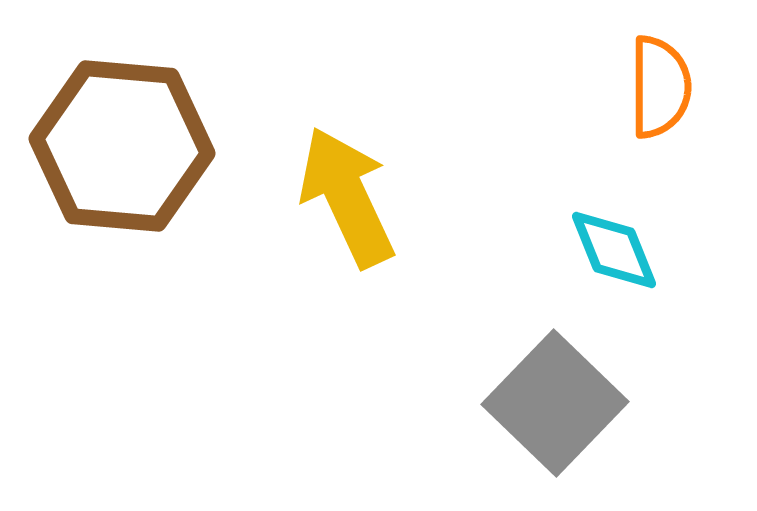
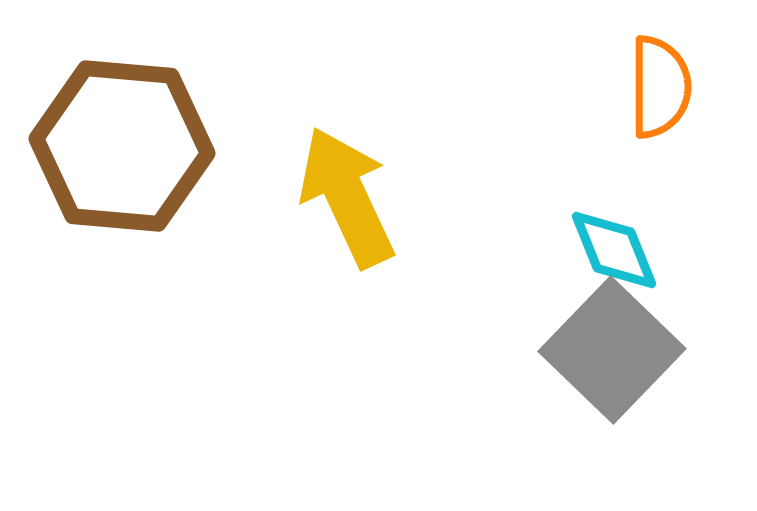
gray square: moved 57 px right, 53 px up
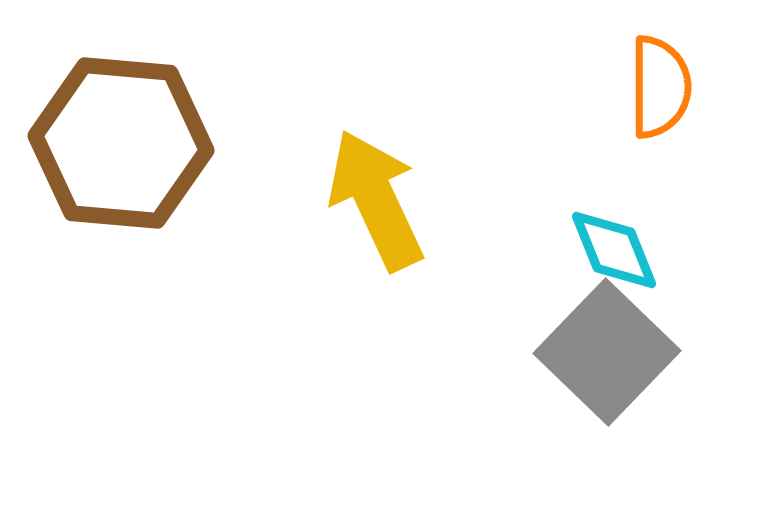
brown hexagon: moved 1 px left, 3 px up
yellow arrow: moved 29 px right, 3 px down
gray square: moved 5 px left, 2 px down
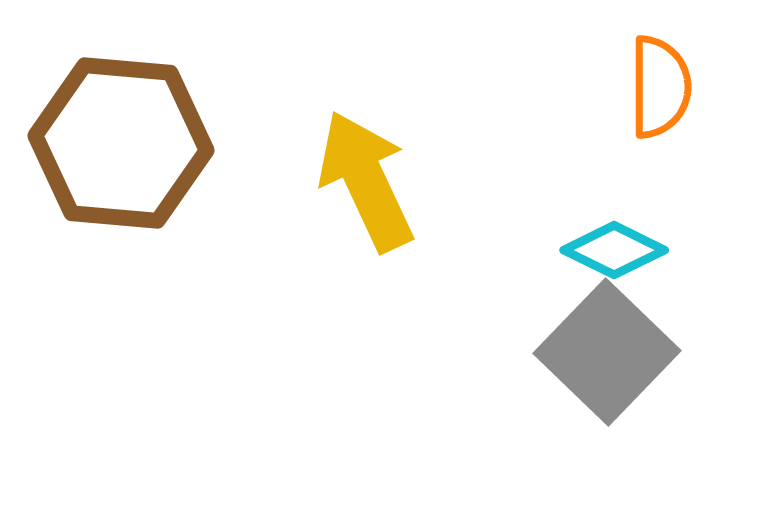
yellow arrow: moved 10 px left, 19 px up
cyan diamond: rotated 42 degrees counterclockwise
